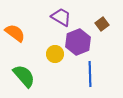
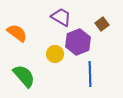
orange semicircle: moved 2 px right
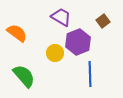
brown square: moved 1 px right, 3 px up
yellow circle: moved 1 px up
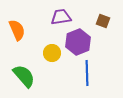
purple trapezoid: rotated 40 degrees counterclockwise
brown square: rotated 32 degrees counterclockwise
orange semicircle: moved 3 px up; rotated 30 degrees clockwise
yellow circle: moved 3 px left
blue line: moved 3 px left, 1 px up
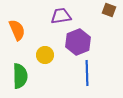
purple trapezoid: moved 1 px up
brown square: moved 6 px right, 11 px up
yellow circle: moved 7 px left, 2 px down
green semicircle: moved 4 px left; rotated 40 degrees clockwise
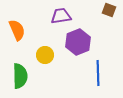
blue line: moved 11 px right
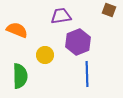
orange semicircle: rotated 45 degrees counterclockwise
blue line: moved 11 px left, 1 px down
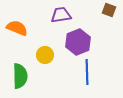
purple trapezoid: moved 1 px up
orange semicircle: moved 2 px up
blue line: moved 2 px up
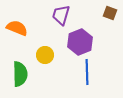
brown square: moved 1 px right, 3 px down
purple trapezoid: rotated 65 degrees counterclockwise
purple hexagon: moved 2 px right
green semicircle: moved 2 px up
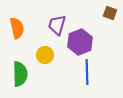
purple trapezoid: moved 4 px left, 10 px down
orange semicircle: rotated 55 degrees clockwise
